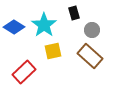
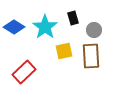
black rectangle: moved 1 px left, 5 px down
cyan star: moved 1 px right, 2 px down
gray circle: moved 2 px right
yellow square: moved 11 px right
brown rectangle: moved 1 px right; rotated 45 degrees clockwise
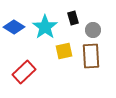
gray circle: moved 1 px left
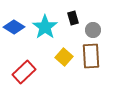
yellow square: moved 6 px down; rotated 36 degrees counterclockwise
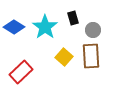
red rectangle: moved 3 px left
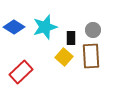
black rectangle: moved 2 px left, 20 px down; rotated 16 degrees clockwise
cyan star: rotated 20 degrees clockwise
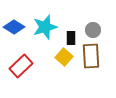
red rectangle: moved 6 px up
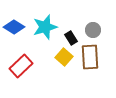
black rectangle: rotated 32 degrees counterclockwise
brown rectangle: moved 1 px left, 1 px down
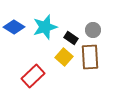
black rectangle: rotated 24 degrees counterclockwise
red rectangle: moved 12 px right, 10 px down
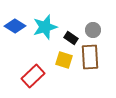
blue diamond: moved 1 px right, 1 px up
yellow square: moved 3 px down; rotated 24 degrees counterclockwise
